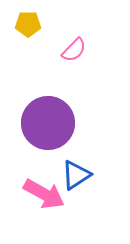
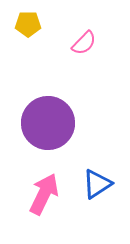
pink semicircle: moved 10 px right, 7 px up
blue triangle: moved 21 px right, 9 px down
pink arrow: rotated 93 degrees counterclockwise
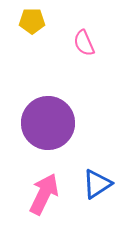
yellow pentagon: moved 4 px right, 3 px up
pink semicircle: rotated 112 degrees clockwise
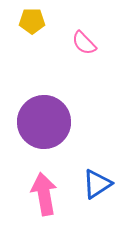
pink semicircle: rotated 20 degrees counterclockwise
purple circle: moved 4 px left, 1 px up
pink arrow: rotated 36 degrees counterclockwise
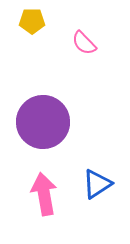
purple circle: moved 1 px left
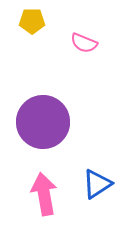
pink semicircle: rotated 24 degrees counterclockwise
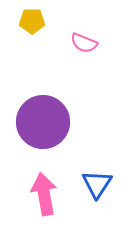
blue triangle: rotated 24 degrees counterclockwise
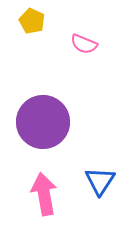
yellow pentagon: rotated 25 degrees clockwise
pink semicircle: moved 1 px down
blue triangle: moved 3 px right, 3 px up
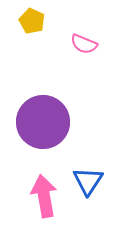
blue triangle: moved 12 px left
pink arrow: moved 2 px down
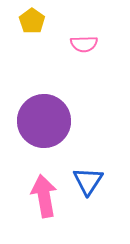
yellow pentagon: rotated 10 degrees clockwise
pink semicircle: rotated 24 degrees counterclockwise
purple circle: moved 1 px right, 1 px up
